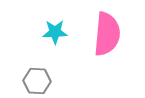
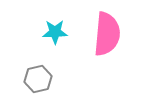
gray hexagon: moved 1 px right, 2 px up; rotated 16 degrees counterclockwise
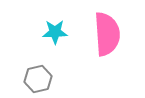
pink semicircle: rotated 9 degrees counterclockwise
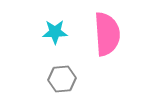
gray hexagon: moved 24 px right; rotated 8 degrees clockwise
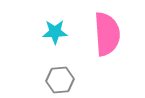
gray hexagon: moved 2 px left, 1 px down
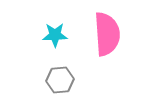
cyan star: moved 3 px down
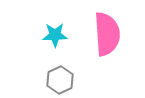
gray hexagon: rotated 20 degrees counterclockwise
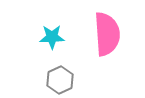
cyan star: moved 3 px left, 2 px down
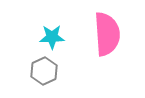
gray hexagon: moved 16 px left, 9 px up
